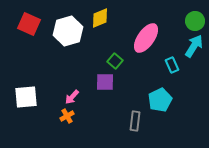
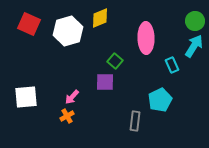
pink ellipse: rotated 36 degrees counterclockwise
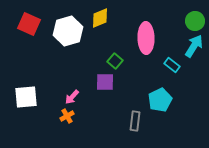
cyan rectangle: rotated 28 degrees counterclockwise
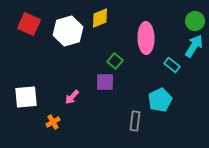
orange cross: moved 14 px left, 6 px down
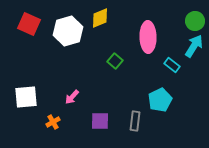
pink ellipse: moved 2 px right, 1 px up
purple square: moved 5 px left, 39 px down
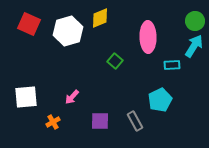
cyan rectangle: rotated 42 degrees counterclockwise
gray rectangle: rotated 36 degrees counterclockwise
